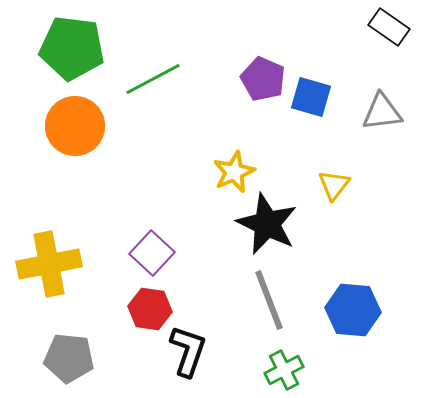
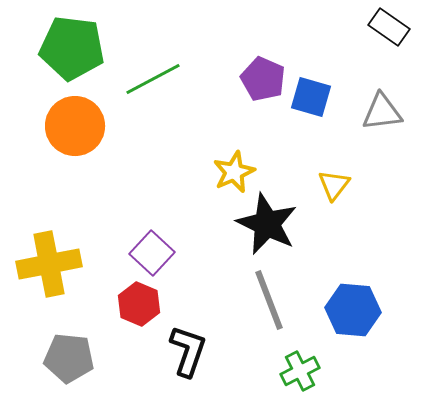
red hexagon: moved 11 px left, 5 px up; rotated 15 degrees clockwise
green cross: moved 16 px right, 1 px down
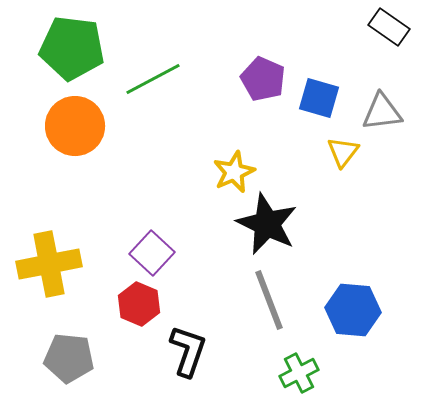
blue square: moved 8 px right, 1 px down
yellow triangle: moved 9 px right, 33 px up
green cross: moved 1 px left, 2 px down
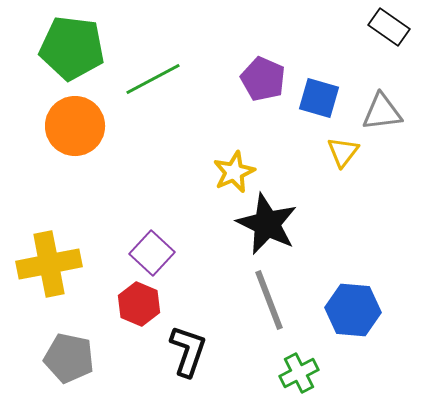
gray pentagon: rotated 6 degrees clockwise
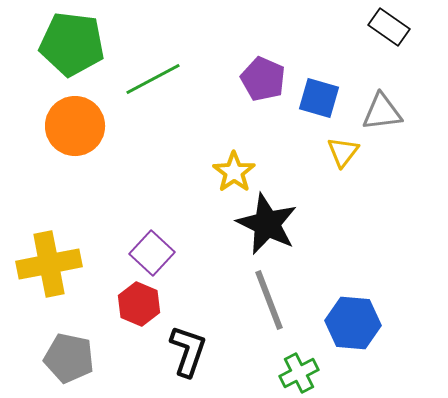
green pentagon: moved 4 px up
yellow star: rotated 12 degrees counterclockwise
blue hexagon: moved 13 px down
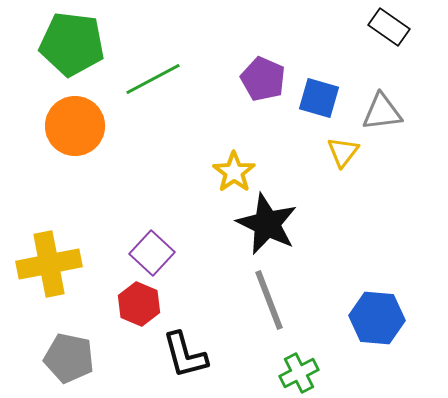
blue hexagon: moved 24 px right, 5 px up
black L-shape: moved 3 px left, 4 px down; rotated 146 degrees clockwise
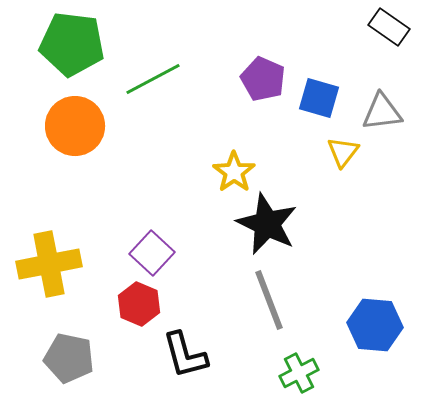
blue hexagon: moved 2 px left, 7 px down
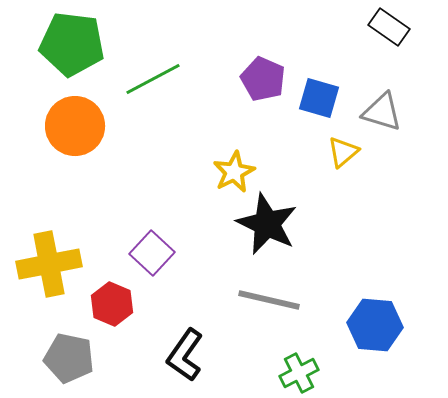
gray triangle: rotated 24 degrees clockwise
yellow triangle: rotated 12 degrees clockwise
yellow star: rotated 9 degrees clockwise
gray line: rotated 56 degrees counterclockwise
red hexagon: moved 27 px left
black L-shape: rotated 50 degrees clockwise
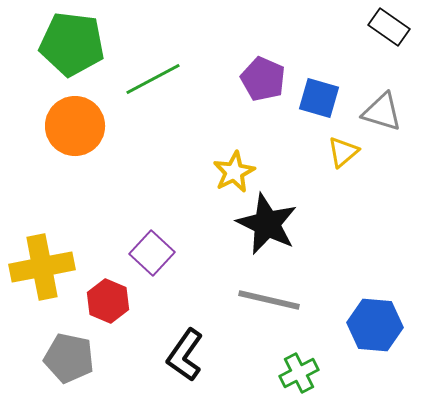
yellow cross: moved 7 px left, 3 px down
red hexagon: moved 4 px left, 3 px up
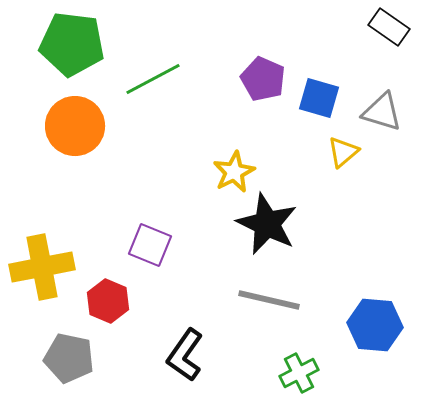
purple square: moved 2 px left, 8 px up; rotated 21 degrees counterclockwise
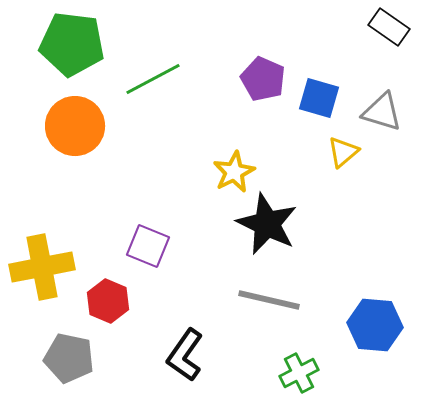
purple square: moved 2 px left, 1 px down
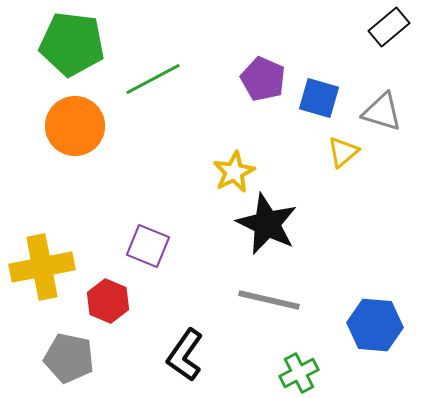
black rectangle: rotated 75 degrees counterclockwise
